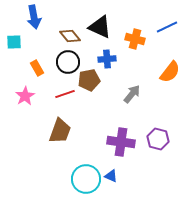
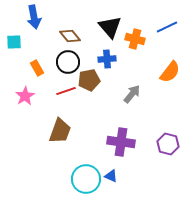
black triangle: moved 10 px right; rotated 25 degrees clockwise
red line: moved 1 px right, 3 px up
purple hexagon: moved 10 px right, 5 px down
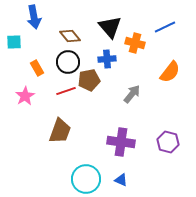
blue line: moved 2 px left
orange cross: moved 4 px down
purple hexagon: moved 2 px up
blue triangle: moved 10 px right, 4 px down
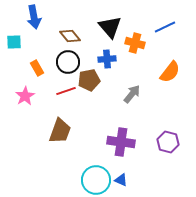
cyan circle: moved 10 px right, 1 px down
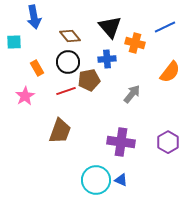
purple hexagon: rotated 15 degrees clockwise
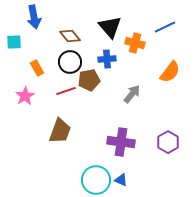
black circle: moved 2 px right
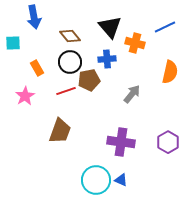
cyan square: moved 1 px left, 1 px down
orange semicircle: rotated 25 degrees counterclockwise
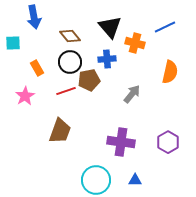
blue triangle: moved 14 px right; rotated 24 degrees counterclockwise
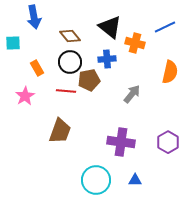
black triangle: rotated 10 degrees counterclockwise
red line: rotated 24 degrees clockwise
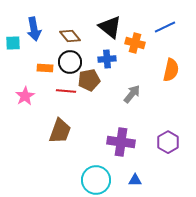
blue arrow: moved 12 px down
orange rectangle: moved 8 px right; rotated 56 degrees counterclockwise
orange semicircle: moved 1 px right, 2 px up
